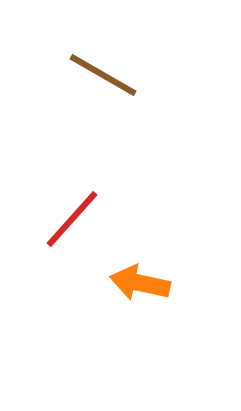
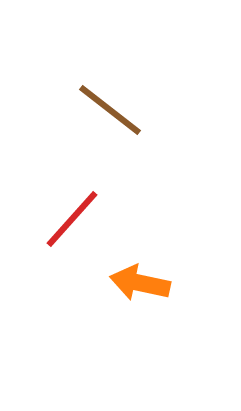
brown line: moved 7 px right, 35 px down; rotated 8 degrees clockwise
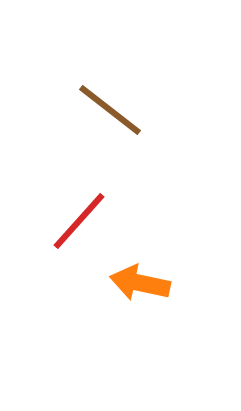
red line: moved 7 px right, 2 px down
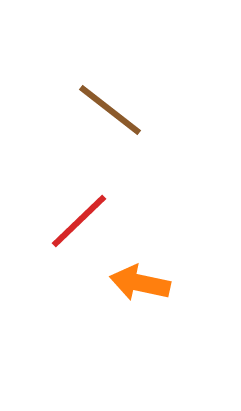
red line: rotated 4 degrees clockwise
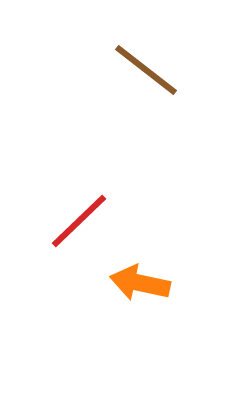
brown line: moved 36 px right, 40 px up
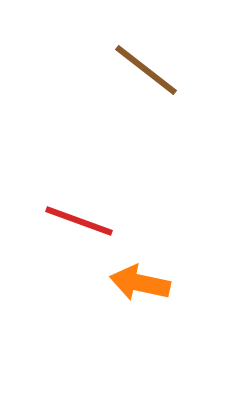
red line: rotated 64 degrees clockwise
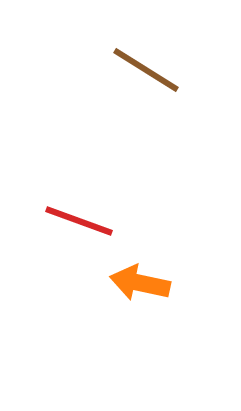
brown line: rotated 6 degrees counterclockwise
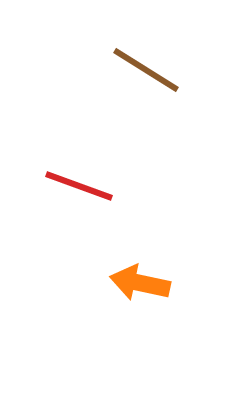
red line: moved 35 px up
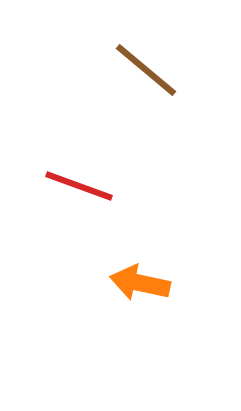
brown line: rotated 8 degrees clockwise
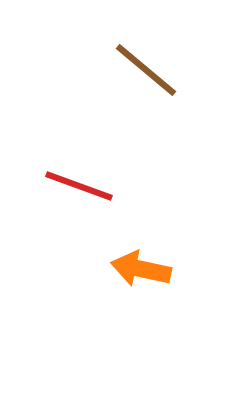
orange arrow: moved 1 px right, 14 px up
